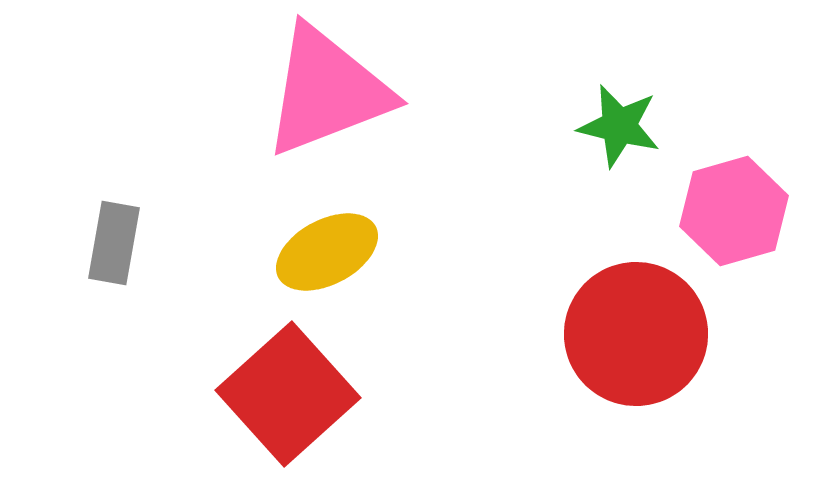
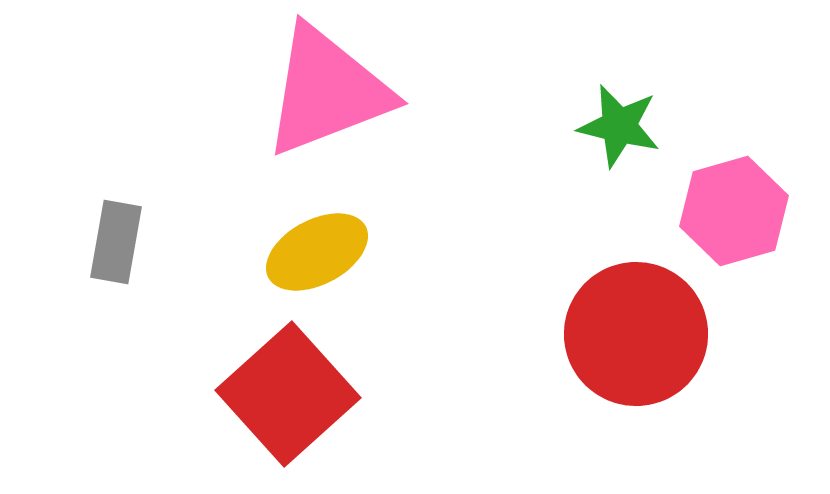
gray rectangle: moved 2 px right, 1 px up
yellow ellipse: moved 10 px left
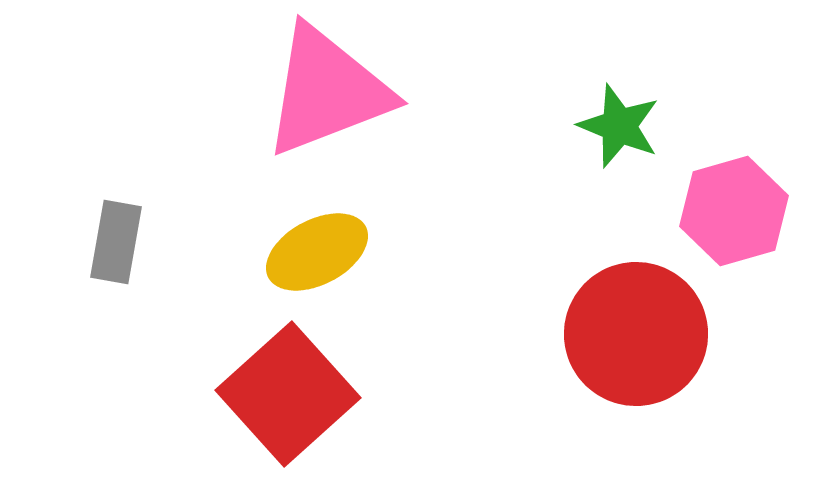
green star: rotated 8 degrees clockwise
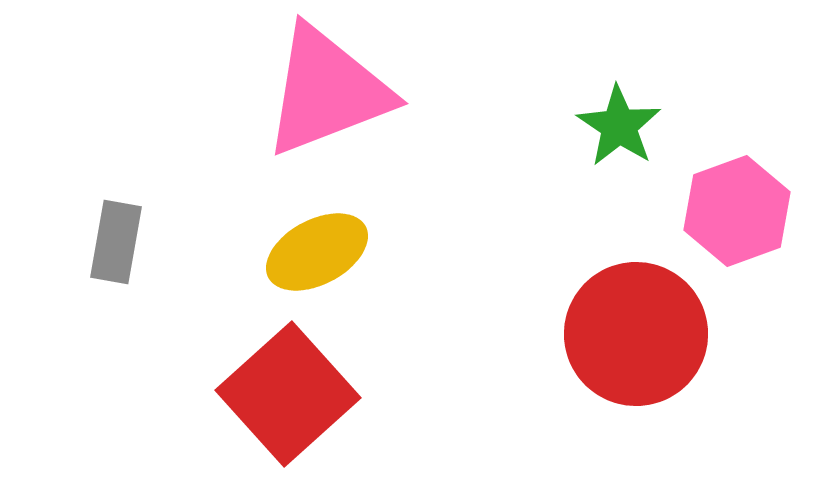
green star: rotated 12 degrees clockwise
pink hexagon: moved 3 px right; rotated 4 degrees counterclockwise
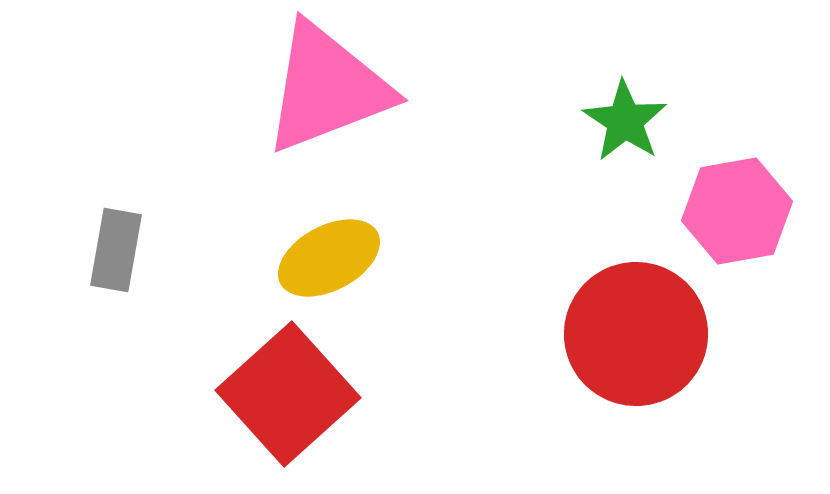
pink triangle: moved 3 px up
green star: moved 6 px right, 5 px up
pink hexagon: rotated 10 degrees clockwise
gray rectangle: moved 8 px down
yellow ellipse: moved 12 px right, 6 px down
